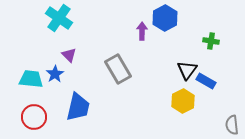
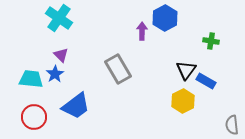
purple triangle: moved 8 px left
black triangle: moved 1 px left
blue trapezoid: moved 2 px left, 1 px up; rotated 40 degrees clockwise
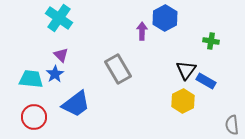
blue trapezoid: moved 2 px up
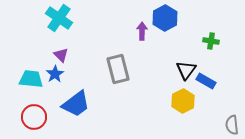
gray rectangle: rotated 16 degrees clockwise
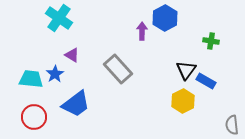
purple triangle: moved 11 px right; rotated 14 degrees counterclockwise
gray rectangle: rotated 28 degrees counterclockwise
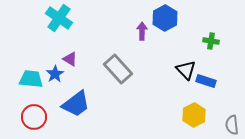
purple triangle: moved 2 px left, 4 px down
black triangle: rotated 20 degrees counterclockwise
blue rectangle: rotated 12 degrees counterclockwise
yellow hexagon: moved 11 px right, 14 px down
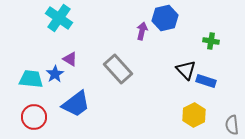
blue hexagon: rotated 15 degrees clockwise
purple arrow: rotated 12 degrees clockwise
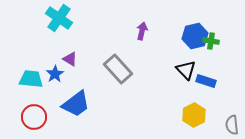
blue hexagon: moved 30 px right, 18 px down
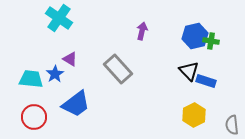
black triangle: moved 3 px right, 1 px down
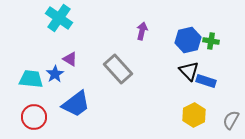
blue hexagon: moved 7 px left, 4 px down
gray semicircle: moved 1 px left, 5 px up; rotated 36 degrees clockwise
